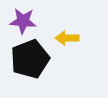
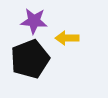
purple star: moved 11 px right
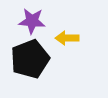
purple star: moved 2 px left
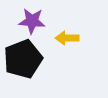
black pentagon: moved 7 px left
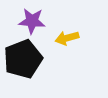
yellow arrow: rotated 15 degrees counterclockwise
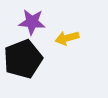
purple star: moved 1 px down
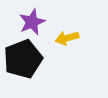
purple star: rotated 28 degrees counterclockwise
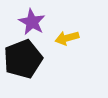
purple star: rotated 20 degrees counterclockwise
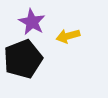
yellow arrow: moved 1 px right, 2 px up
